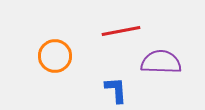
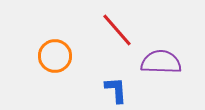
red line: moved 4 px left, 1 px up; rotated 60 degrees clockwise
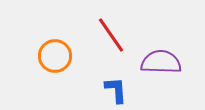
red line: moved 6 px left, 5 px down; rotated 6 degrees clockwise
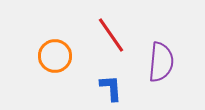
purple semicircle: rotated 93 degrees clockwise
blue L-shape: moved 5 px left, 2 px up
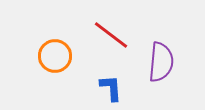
red line: rotated 18 degrees counterclockwise
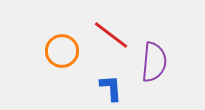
orange circle: moved 7 px right, 5 px up
purple semicircle: moved 7 px left
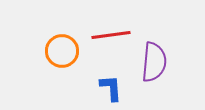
red line: rotated 45 degrees counterclockwise
